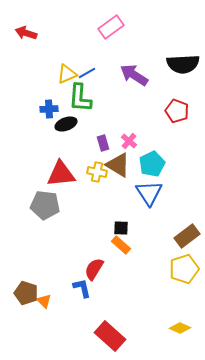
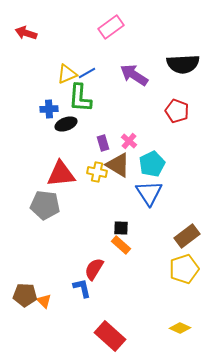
brown pentagon: moved 1 px left, 2 px down; rotated 15 degrees counterclockwise
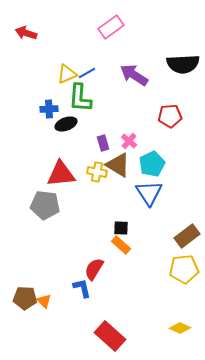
red pentagon: moved 7 px left, 5 px down; rotated 25 degrees counterclockwise
yellow pentagon: rotated 12 degrees clockwise
brown pentagon: moved 3 px down
